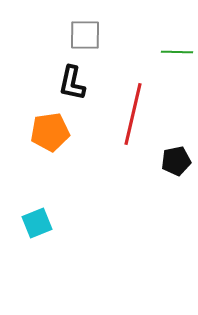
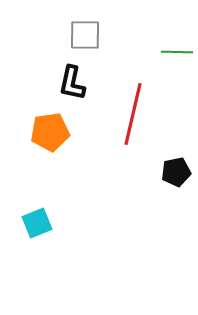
black pentagon: moved 11 px down
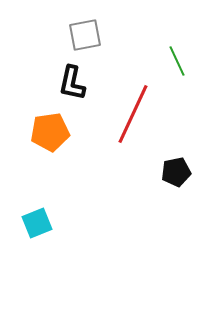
gray square: rotated 12 degrees counterclockwise
green line: moved 9 px down; rotated 64 degrees clockwise
red line: rotated 12 degrees clockwise
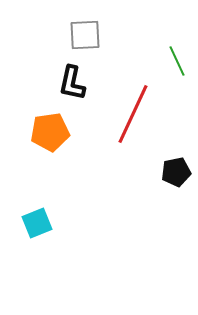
gray square: rotated 8 degrees clockwise
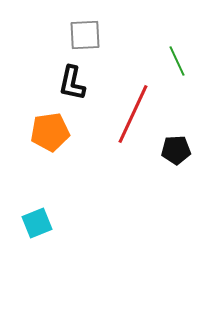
black pentagon: moved 22 px up; rotated 8 degrees clockwise
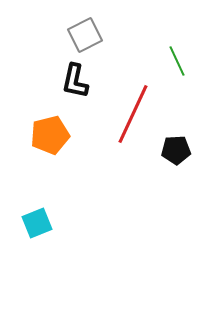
gray square: rotated 24 degrees counterclockwise
black L-shape: moved 3 px right, 2 px up
orange pentagon: moved 3 px down; rotated 6 degrees counterclockwise
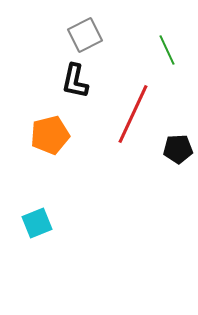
green line: moved 10 px left, 11 px up
black pentagon: moved 2 px right, 1 px up
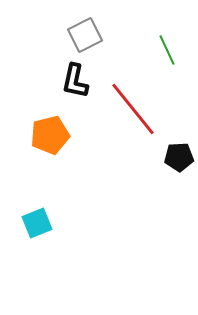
red line: moved 5 px up; rotated 64 degrees counterclockwise
black pentagon: moved 1 px right, 8 px down
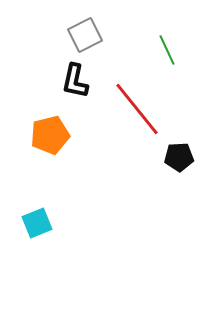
red line: moved 4 px right
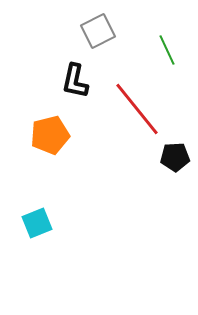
gray square: moved 13 px right, 4 px up
black pentagon: moved 4 px left
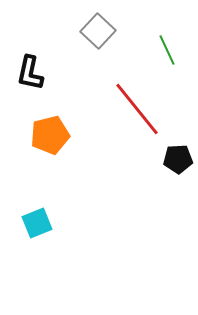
gray square: rotated 20 degrees counterclockwise
black L-shape: moved 45 px left, 8 px up
black pentagon: moved 3 px right, 2 px down
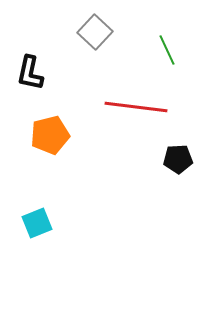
gray square: moved 3 px left, 1 px down
red line: moved 1 px left, 2 px up; rotated 44 degrees counterclockwise
